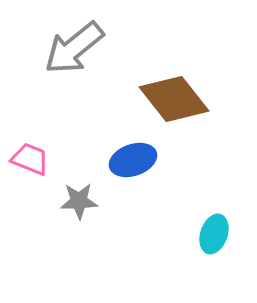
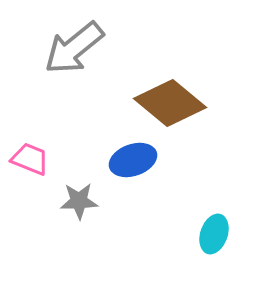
brown diamond: moved 4 px left, 4 px down; rotated 12 degrees counterclockwise
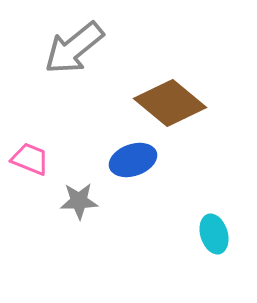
cyan ellipse: rotated 36 degrees counterclockwise
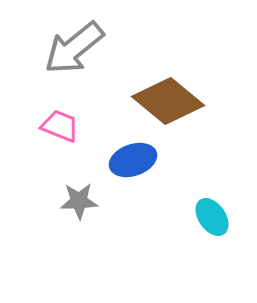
brown diamond: moved 2 px left, 2 px up
pink trapezoid: moved 30 px right, 33 px up
cyan ellipse: moved 2 px left, 17 px up; rotated 18 degrees counterclockwise
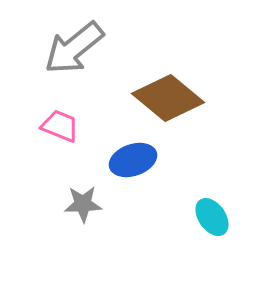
brown diamond: moved 3 px up
gray star: moved 4 px right, 3 px down
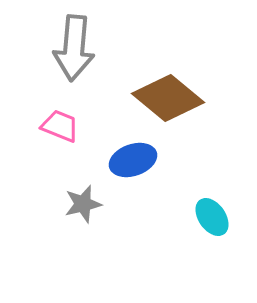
gray arrow: rotated 46 degrees counterclockwise
gray star: rotated 12 degrees counterclockwise
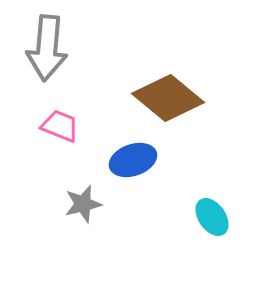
gray arrow: moved 27 px left
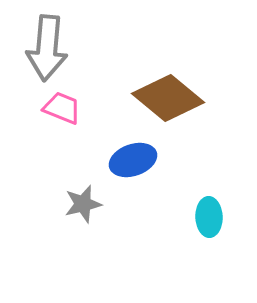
pink trapezoid: moved 2 px right, 18 px up
cyan ellipse: moved 3 px left; rotated 33 degrees clockwise
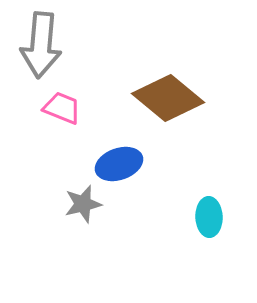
gray arrow: moved 6 px left, 3 px up
blue ellipse: moved 14 px left, 4 px down
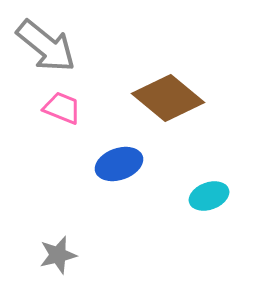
gray arrow: moved 5 px right, 1 px down; rotated 56 degrees counterclockwise
gray star: moved 25 px left, 51 px down
cyan ellipse: moved 21 px up; rotated 72 degrees clockwise
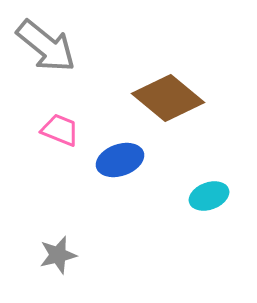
pink trapezoid: moved 2 px left, 22 px down
blue ellipse: moved 1 px right, 4 px up
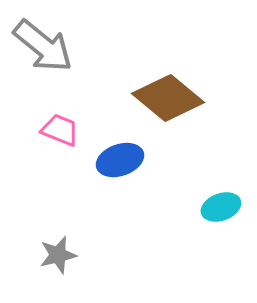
gray arrow: moved 3 px left
cyan ellipse: moved 12 px right, 11 px down
